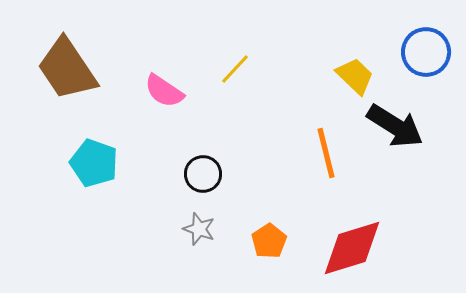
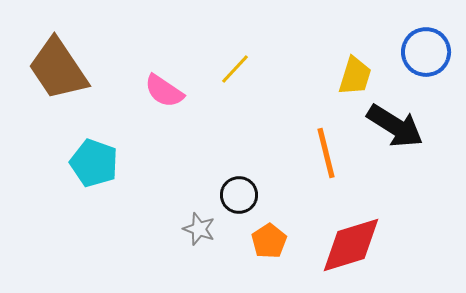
brown trapezoid: moved 9 px left
yellow trapezoid: rotated 63 degrees clockwise
black circle: moved 36 px right, 21 px down
red diamond: moved 1 px left, 3 px up
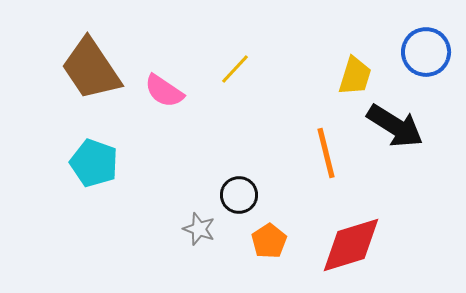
brown trapezoid: moved 33 px right
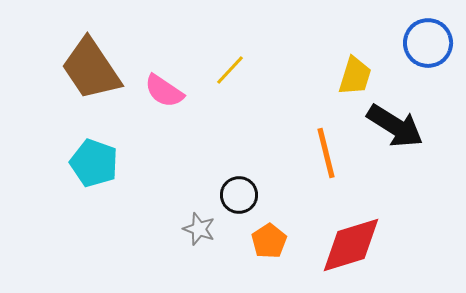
blue circle: moved 2 px right, 9 px up
yellow line: moved 5 px left, 1 px down
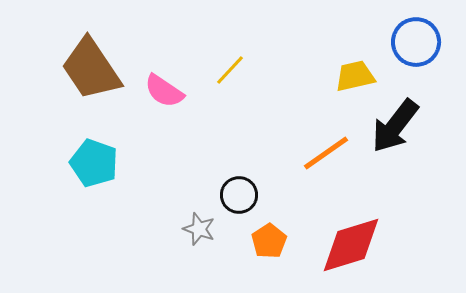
blue circle: moved 12 px left, 1 px up
yellow trapezoid: rotated 120 degrees counterclockwise
black arrow: rotated 96 degrees clockwise
orange line: rotated 69 degrees clockwise
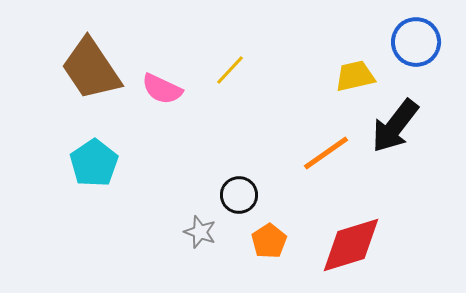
pink semicircle: moved 2 px left, 2 px up; rotated 9 degrees counterclockwise
cyan pentagon: rotated 18 degrees clockwise
gray star: moved 1 px right, 3 px down
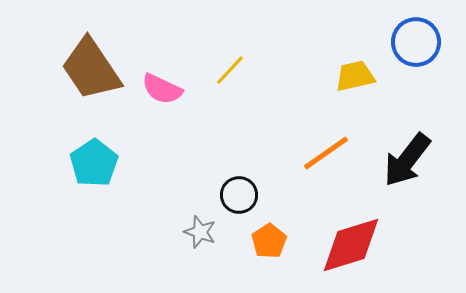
black arrow: moved 12 px right, 34 px down
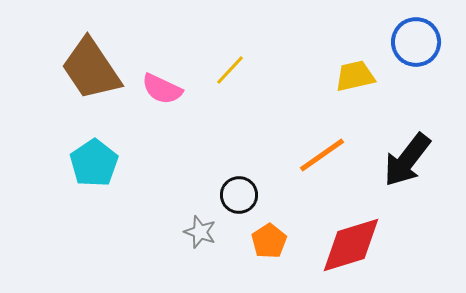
orange line: moved 4 px left, 2 px down
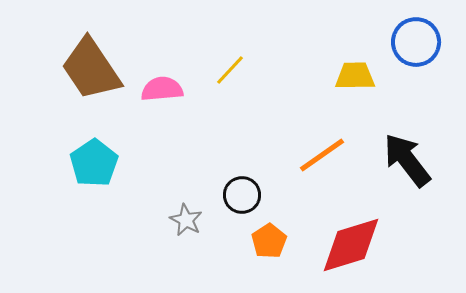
yellow trapezoid: rotated 12 degrees clockwise
pink semicircle: rotated 150 degrees clockwise
black arrow: rotated 104 degrees clockwise
black circle: moved 3 px right
gray star: moved 14 px left, 12 px up; rotated 8 degrees clockwise
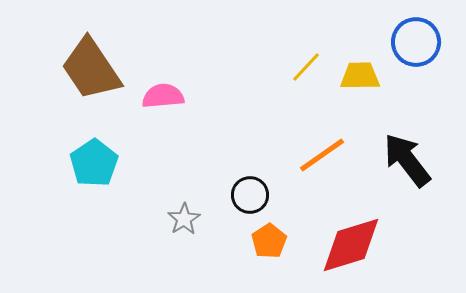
yellow line: moved 76 px right, 3 px up
yellow trapezoid: moved 5 px right
pink semicircle: moved 1 px right, 7 px down
black circle: moved 8 px right
gray star: moved 2 px left, 1 px up; rotated 12 degrees clockwise
